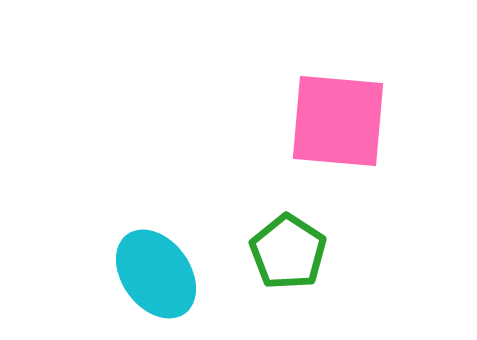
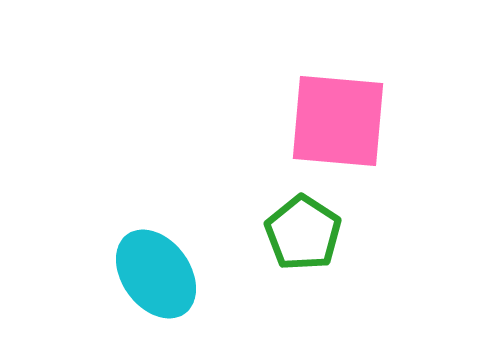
green pentagon: moved 15 px right, 19 px up
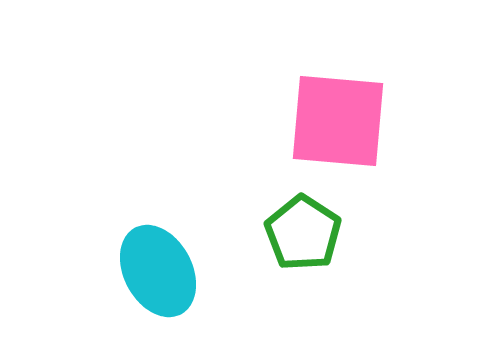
cyan ellipse: moved 2 px right, 3 px up; rotated 8 degrees clockwise
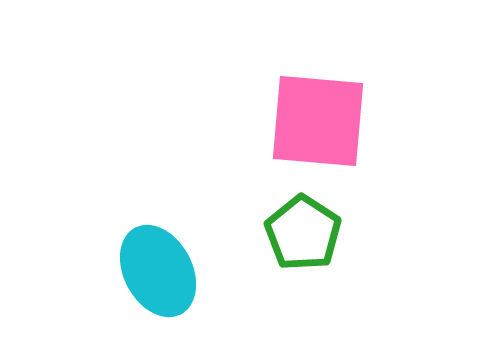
pink square: moved 20 px left
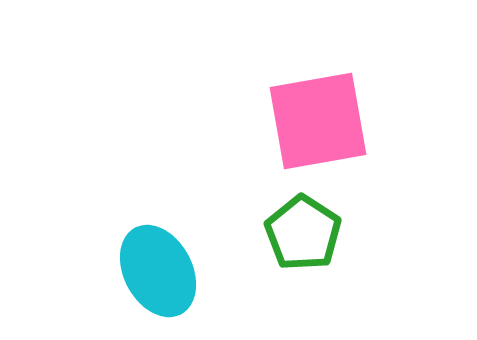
pink square: rotated 15 degrees counterclockwise
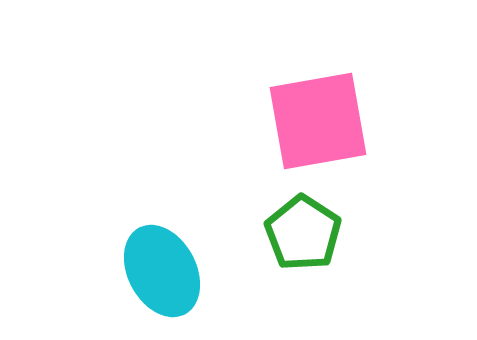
cyan ellipse: moved 4 px right
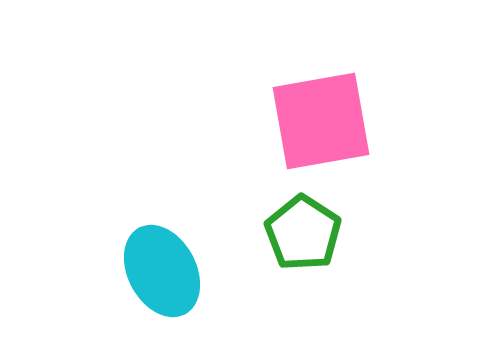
pink square: moved 3 px right
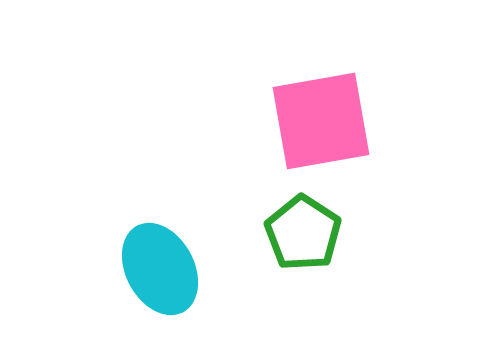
cyan ellipse: moved 2 px left, 2 px up
